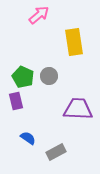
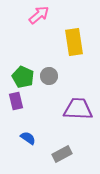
gray rectangle: moved 6 px right, 2 px down
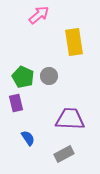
purple rectangle: moved 2 px down
purple trapezoid: moved 8 px left, 10 px down
blue semicircle: rotated 21 degrees clockwise
gray rectangle: moved 2 px right
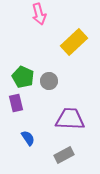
pink arrow: moved 1 px up; rotated 115 degrees clockwise
yellow rectangle: rotated 56 degrees clockwise
gray circle: moved 5 px down
gray rectangle: moved 1 px down
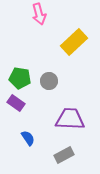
green pentagon: moved 3 px left, 1 px down; rotated 15 degrees counterclockwise
purple rectangle: rotated 42 degrees counterclockwise
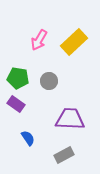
pink arrow: moved 26 px down; rotated 45 degrees clockwise
green pentagon: moved 2 px left
purple rectangle: moved 1 px down
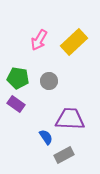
blue semicircle: moved 18 px right, 1 px up
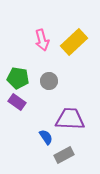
pink arrow: moved 3 px right; rotated 45 degrees counterclockwise
purple rectangle: moved 1 px right, 2 px up
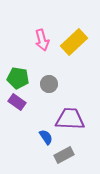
gray circle: moved 3 px down
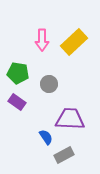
pink arrow: rotated 15 degrees clockwise
green pentagon: moved 5 px up
